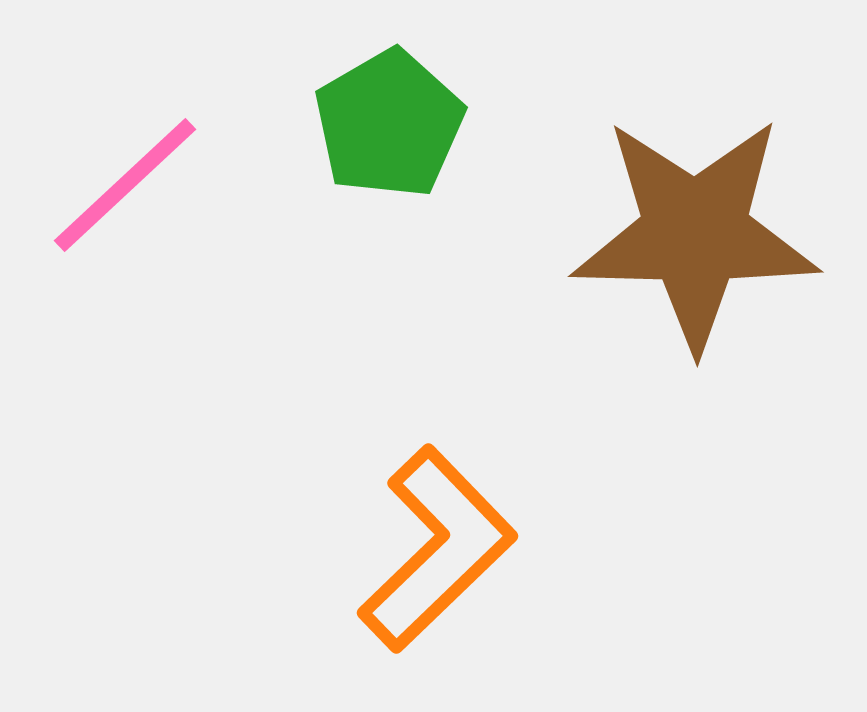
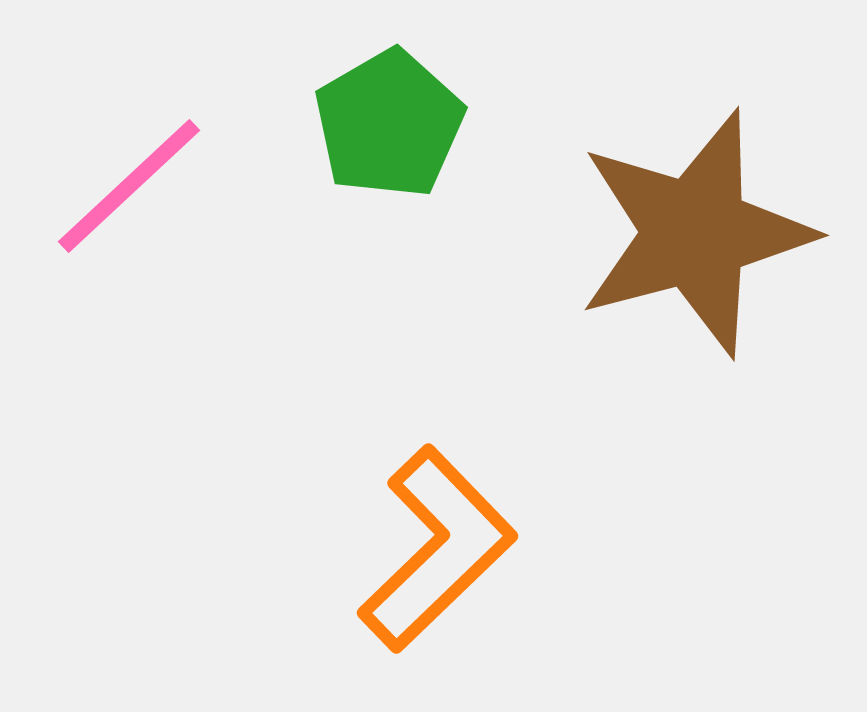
pink line: moved 4 px right, 1 px down
brown star: rotated 16 degrees counterclockwise
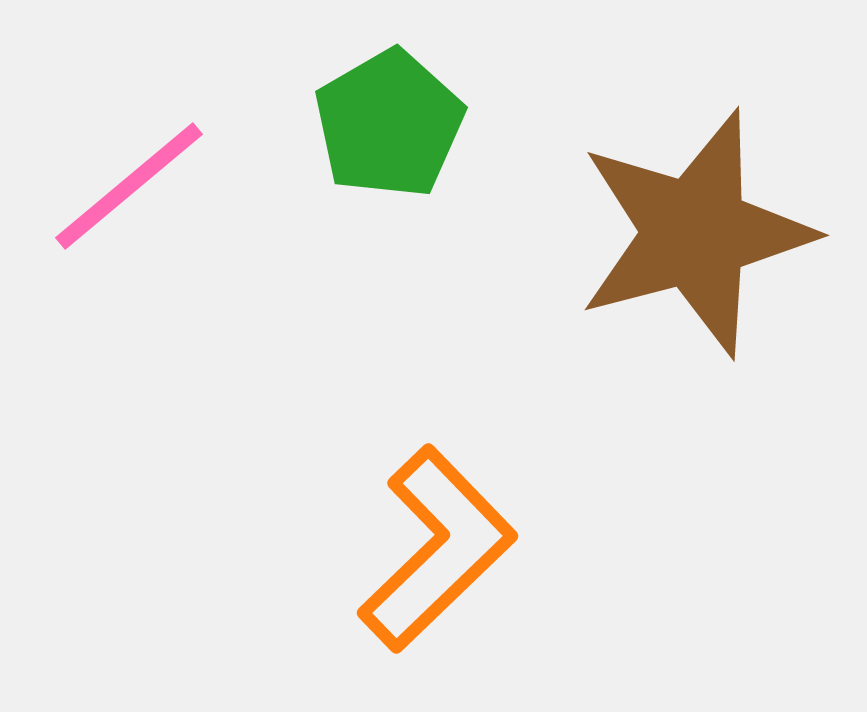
pink line: rotated 3 degrees clockwise
